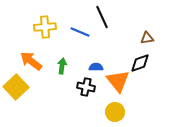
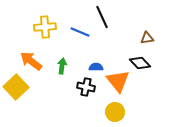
black diamond: rotated 65 degrees clockwise
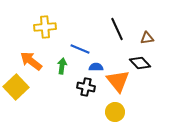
black line: moved 15 px right, 12 px down
blue line: moved 17 px down
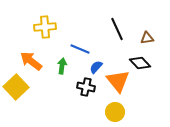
blue semicircle: rotated 48 degrees counterclockwise
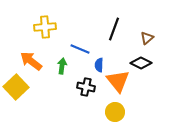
black line: moved 3 px left; rotated 45 degrees clockwise
brown triangle: rotated 32 degrees counterclockwise
black diamond: moved 1 px right; rotated 20 degrees counterclockwise
blue semicircle: moved 3 px right, 2 px up; rotated 40 degrees counterclockwise
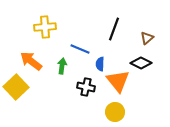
blue semicircle: moved 1 px right, 1 px up
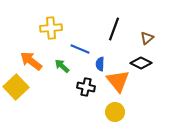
yellow cross: moved 6 px right, 1 px down
green arrow: rotated 56 degrees counterclockwise
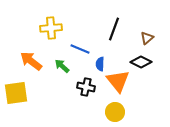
black diamond: moved 1 px up
yellow square: moved 6 px down; rotated 35 degrees clockwise
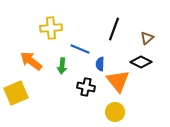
green arrow: rotated 126 degrees counterclockwise
yellow square: rotated 15 degrees counterclockwise
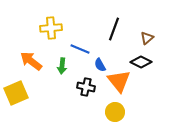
blue semicircle: moved 1 px down; rotated 32 degrees counterclockwise
orange triangle: moved 1 px right
